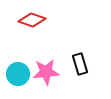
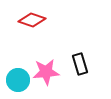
cyan circle: moved 6 px down
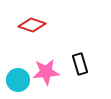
red diamond: moved 5 px down
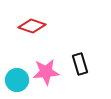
red diamond: moved 1 px down
cyan circle: moved 1 px left
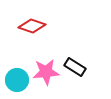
black rectangle: moved 5 px left, 3 px down; rotated 40 degrees counterclockwise
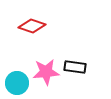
black rectangle: rotated 25 degrees counterclockwise
cyan circle: moved 3 px down
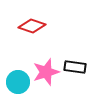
pink star: rotated 12 degrees counterclockwise
cyan circle: moved 1 px right, 1 px up
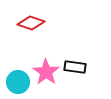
red diamond: moved 1 px left, 3 px up
pink star: rotated 20 degrees counterclockwise
